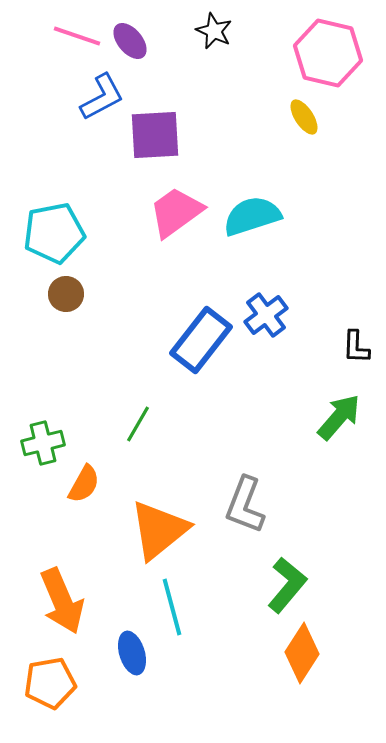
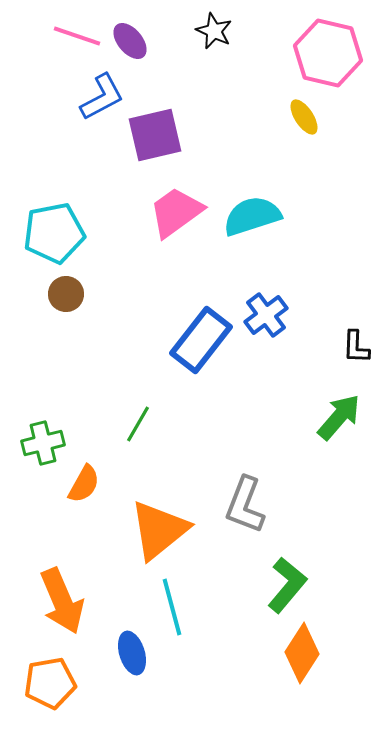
purple square: rotated 10 degrees counterclockwise
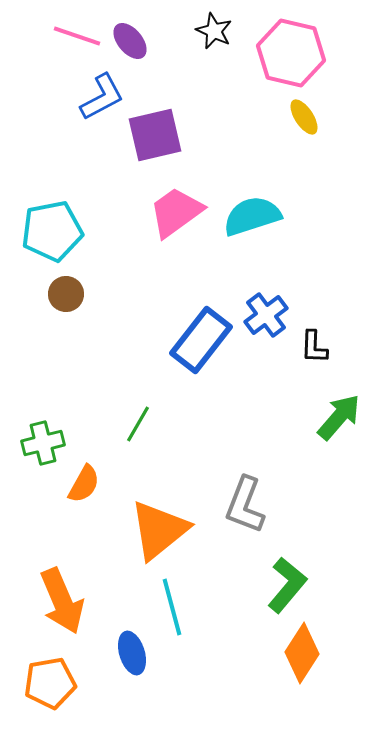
pink hexagon: moved 37 px left
cyan pentagon: moved 2 px left, 2 px up
black L-shape: moved 42 px left
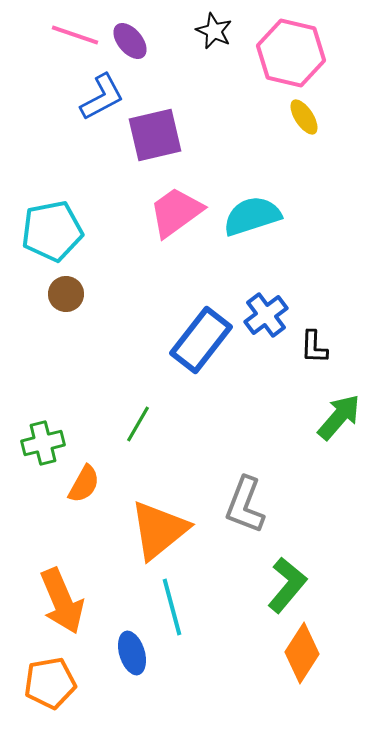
pink line: moved 2 px left, 1 px up
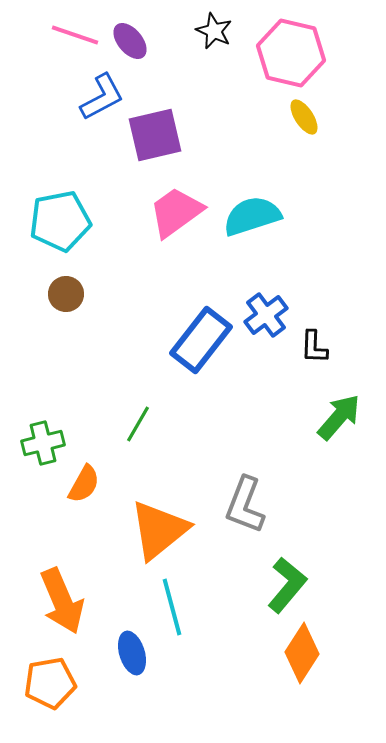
cyan pentagon: moved 8 px right, 10 px up
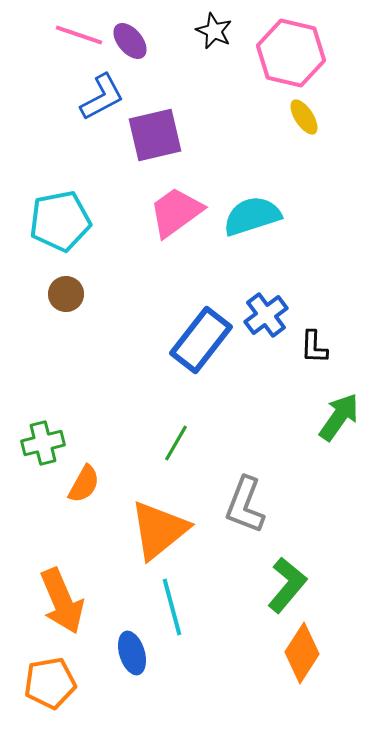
pink line: moved 4 px right
green arrow: rotated 6 degrees counterclockwise
green line: moved 38 px right, 19 px down
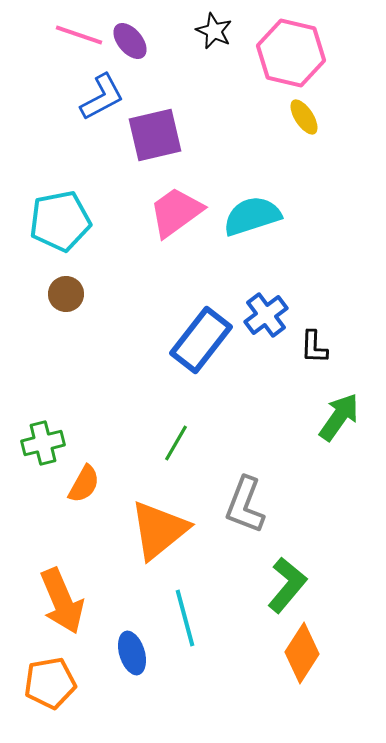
cyan line: moved 13 px right, 11 px down
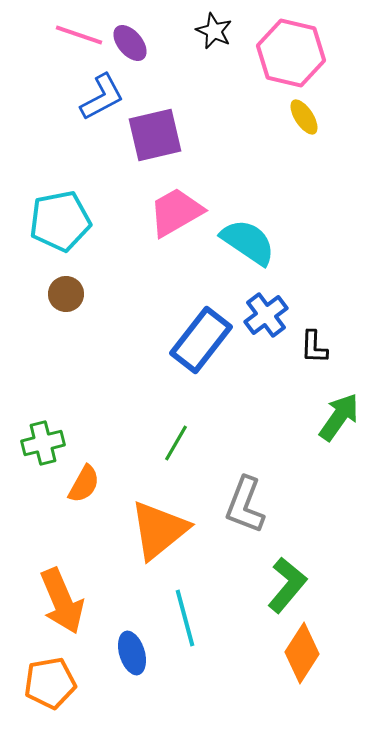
purple ellipse: moved 2 px down
pink trapezoid: rotated 6 degrees clockwise
cyan semicircle: moved 4 px left, 26 px down; rotated 52 degrees clockwise
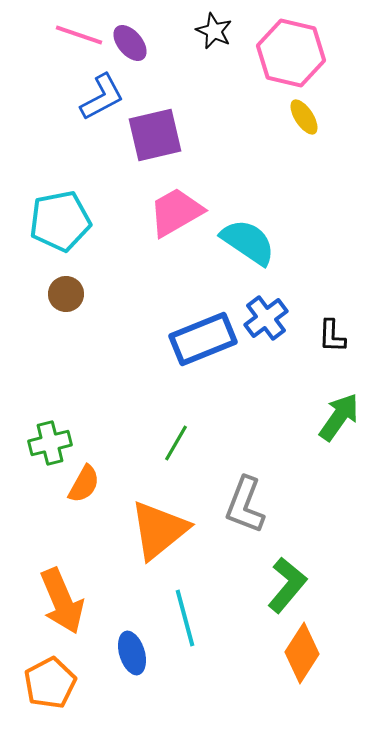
blue cross: moved 3 px down
blue rectangle: moved 2 px right, 1 px up; rotated 30 degrees clockwise
black L-shape: moved 18 px right, 11 px up
green cross: moved 7 px right
orange pentagon: rotated 18 degrees counterclockwise
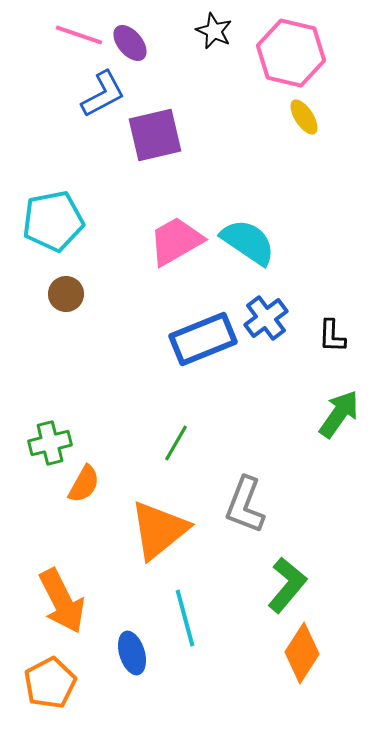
blue L-shape: moved 1 px right, 3 px up
pink trapezoid: moved 29 px down
cyan pentagon: moved 7 px left
green arrow: moved 3 px up
orange arrow: rotated 4 degrees counterclockwise
